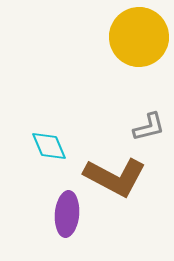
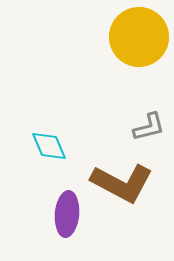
brown L-shape: moved 7 px right, 6 px down
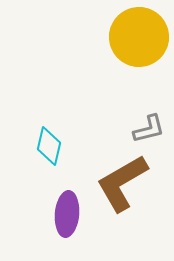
gray L-shape: moved 2 px down
cyan diamond: rotated 36 degrees clockwise
brown L-shape: rotated 122 degrees clockwise
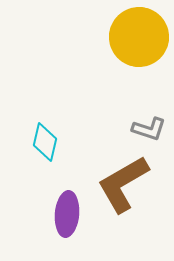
gray L-shape: rotated 32 degrees clockwise
cyan diamond: moved 4 px left, 4 px up
brown L-shape: moved 1 px right, 1 px down
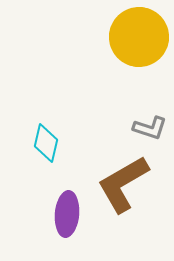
gray L-shape: moved 1 px right, 1 px up
cyan diamond: moved 1 px right, 1 px down
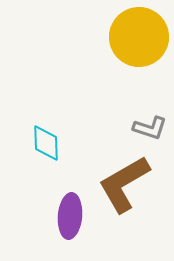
cyan diamond: rotated 15 degrees counterclockwise
brown L-shape: moved 1 px right
purple ellipse: moved 3 px right, 2 px down
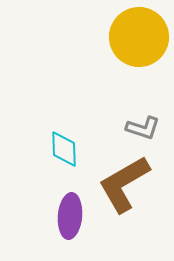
gray L-shape: moved 7 px left
cyan diamond: moved 18 px right, 6 px down
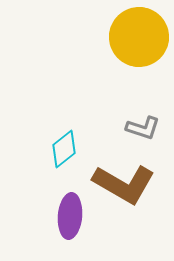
cyan diamond: rotated 54 degrees clockwise
brown L-shape: rotated 120 degrees counterclockwise
